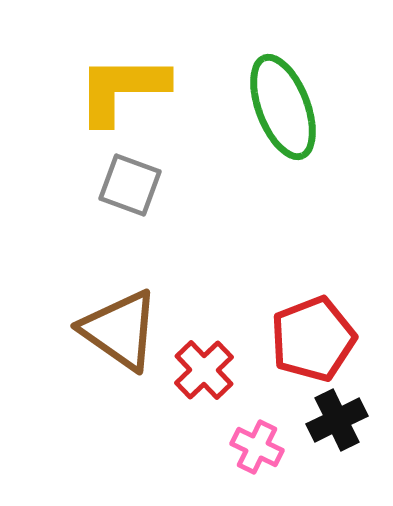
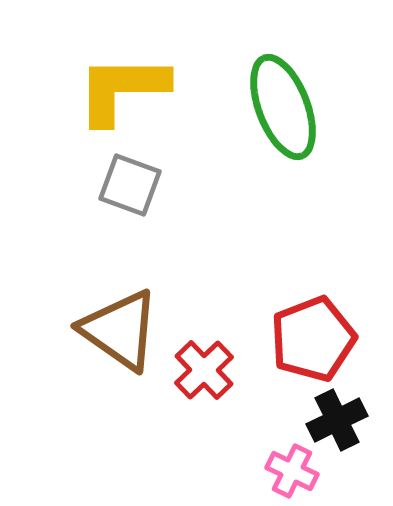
pink cross: moved 35 px right, 24 px down
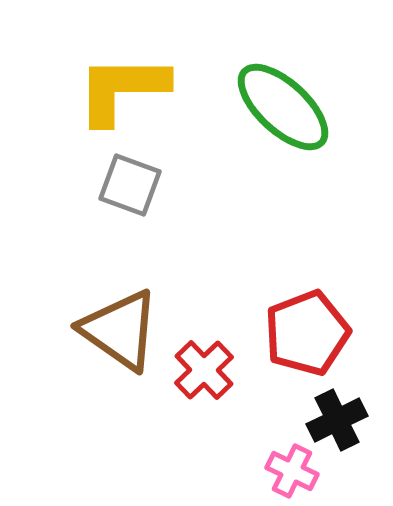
green ellipse: rotated 26 degrees counterclockwise
red pentagon: moved 6 px left, 6 px up
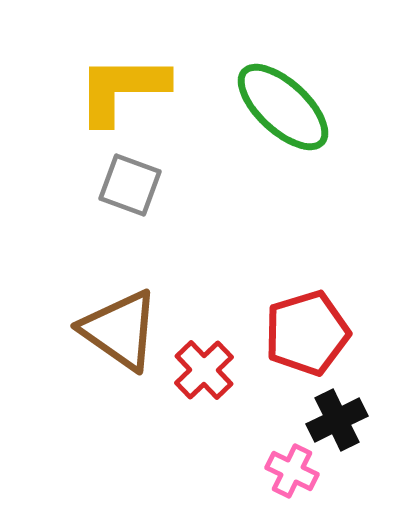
red pentagon: rotated 4 degrees clockwise
